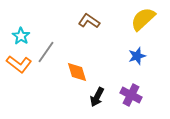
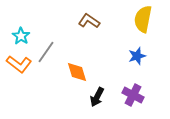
yellow semicircle: rotated 36 degrees counterclockwise
purple cross: moved 2 px right
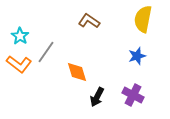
cyan star: moved 1 px left
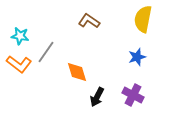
cyan star: rotated 24 degrees counterclockwise
blue star: moved 1 px down
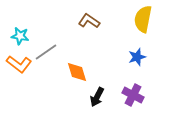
gray line: rotated 20 degrees clockwise
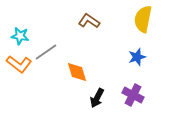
black arrow: moved 1 px down
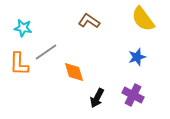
yellow semicircle: rotated 48 degrees counterclockwise
cyan star: moved 3 px right, 8 px up
orange L-shape: rotated 55 degrees clockwise
orange diamond: moved 3 px left
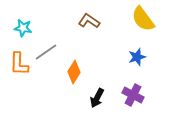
orange diamond: rotated 50 degrees clockwise
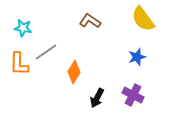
brown L-shape: moved 1 px right
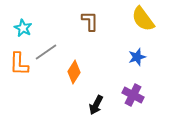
brown L-shape: rotated 55 degrees clockwise
cyan star: rotated 18 degrees clockwise
black arrow: moved 1 px left, 7 px down
